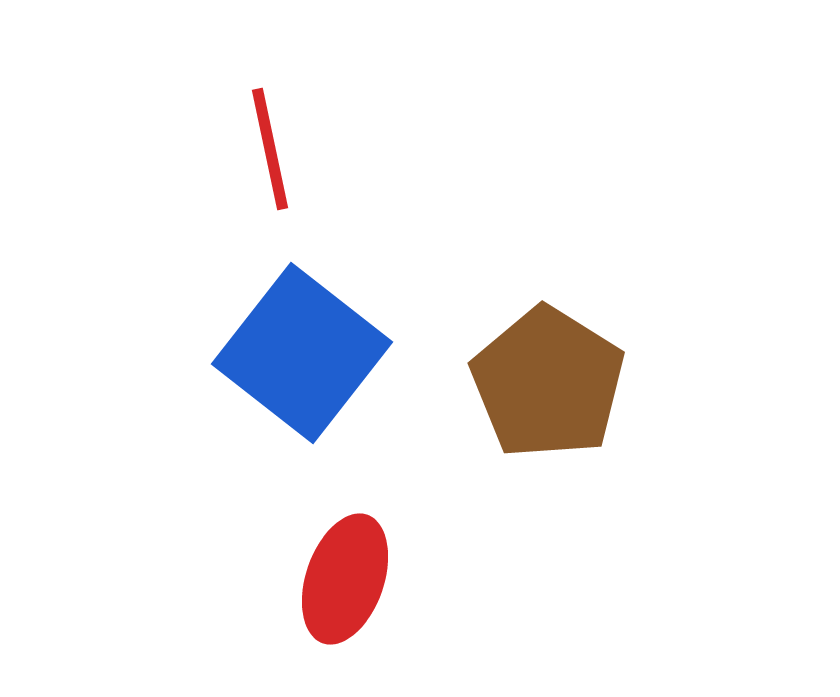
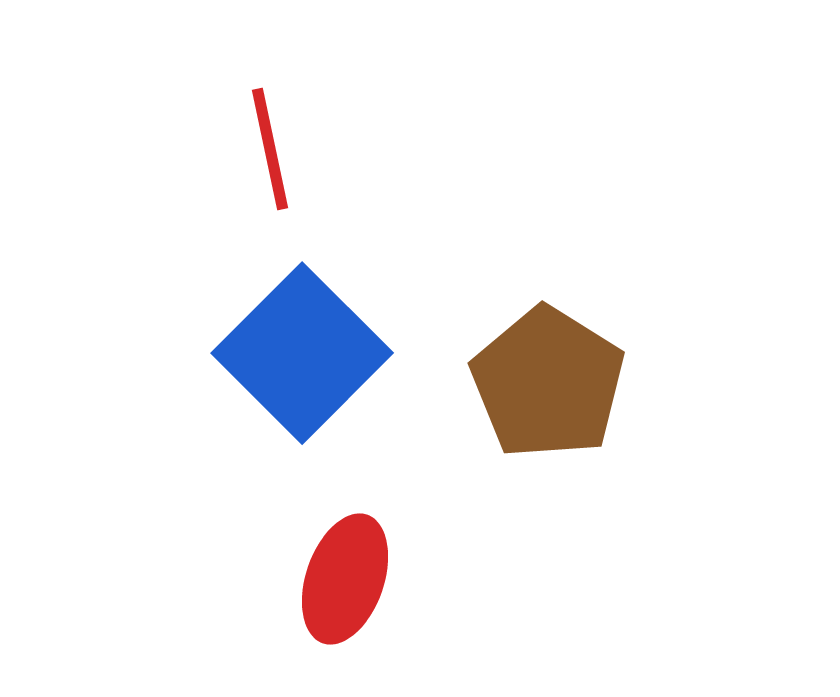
blue square: rotated 7 degrees clockwise
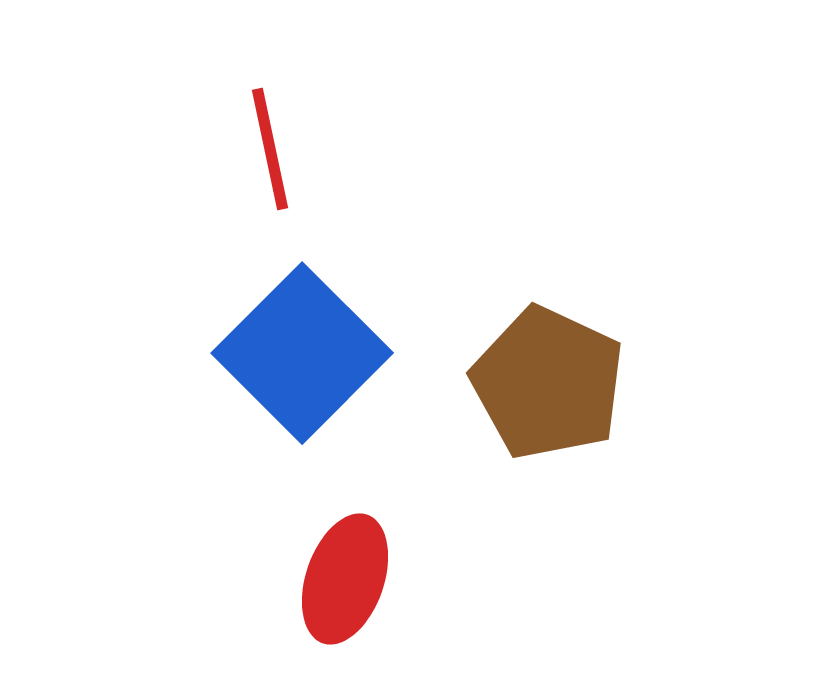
brown pentagon: rotated 7 degrees counterclockwise
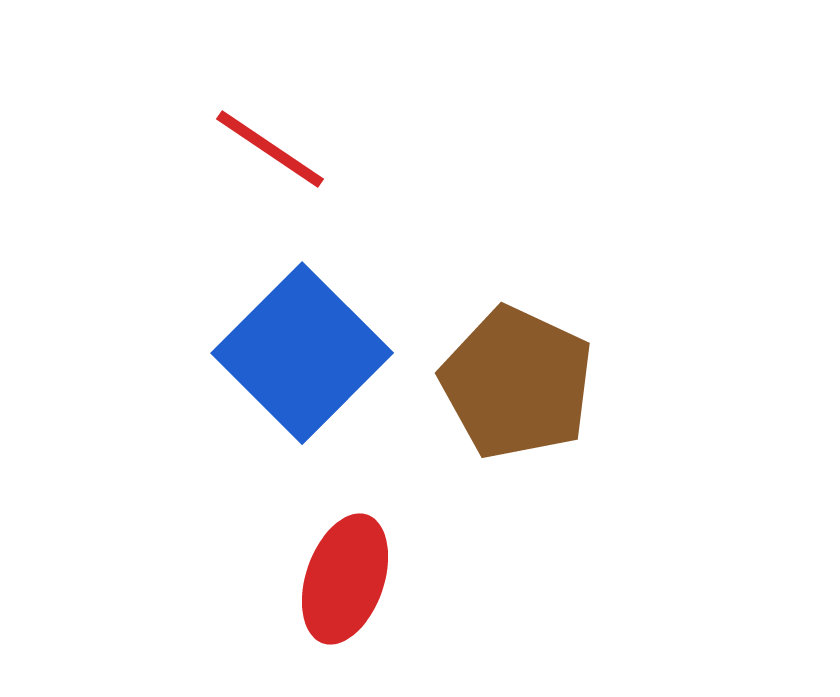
red line: rotated 44 degrees counterclockwise
brown pentagon: moved 31 px left
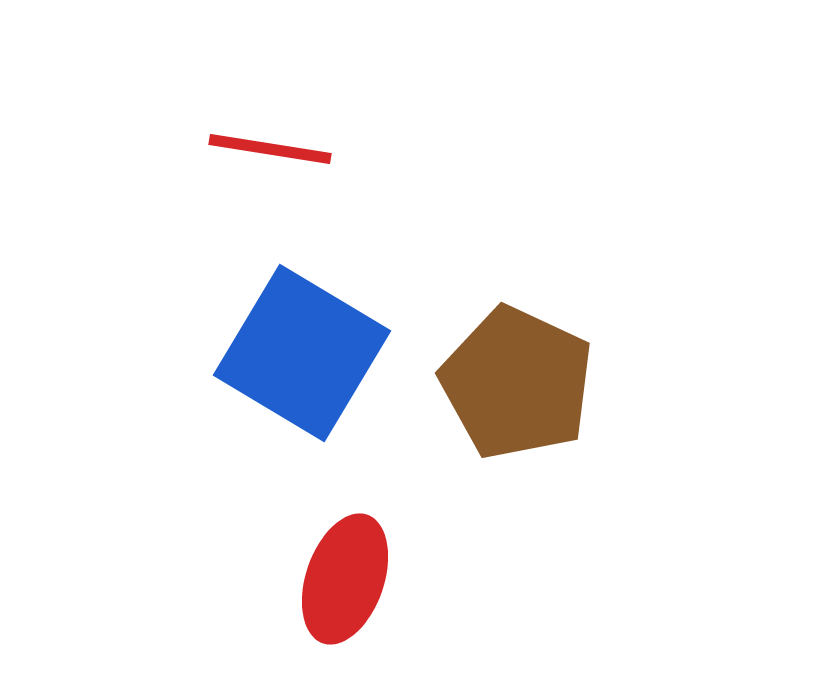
red line: rotated 25 degrees counterclockwise
blue square: rotated 14 degrees counterclockwise
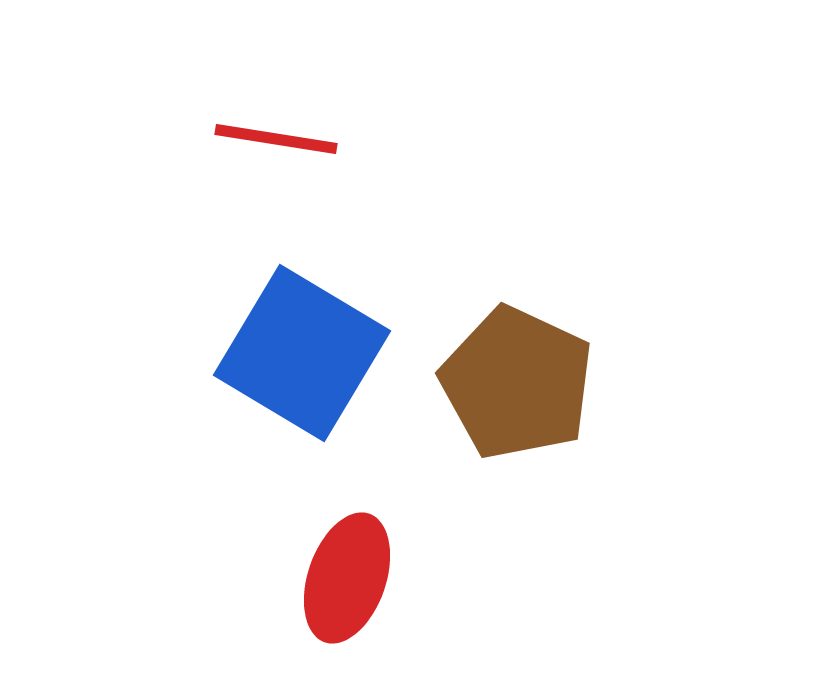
red line: moved 6 px right, 10 px up
red ellipse: moved 2 px right, 1 px up
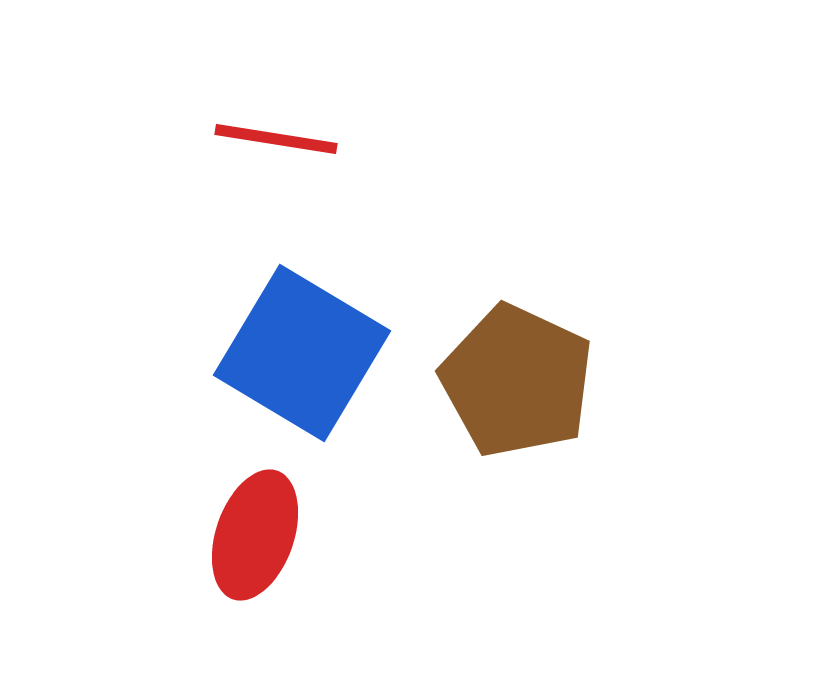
brown pentagon: moved 2 px up
red ellipse: moved 92 px left, 43 px up
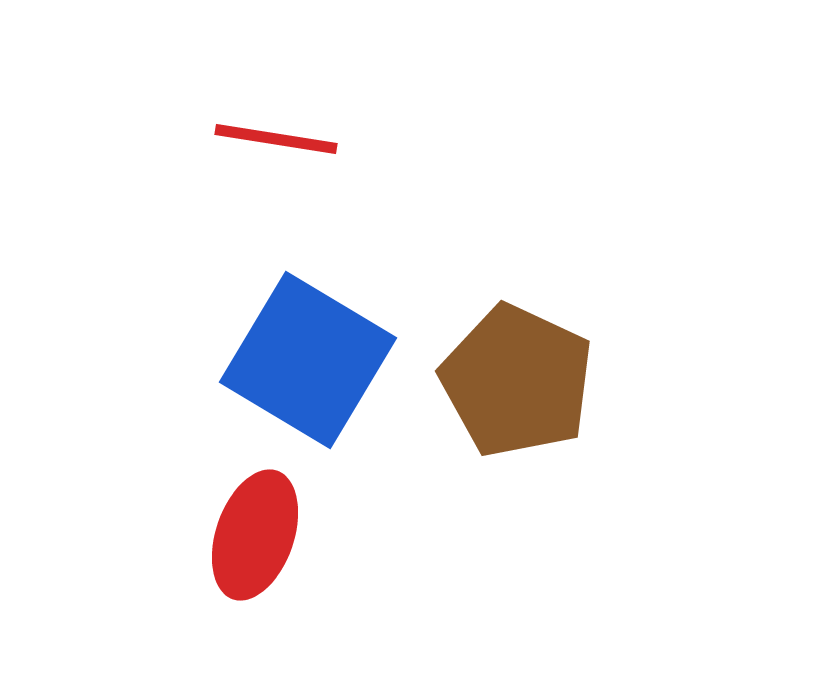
blue square: moved 6 px right, 7 px down
